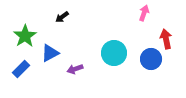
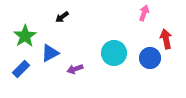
blue circle: moved 1 px left, 1 px up
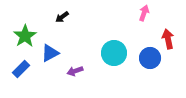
red arrow: moved 2 px right
purple arrow: moved 2 px down
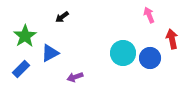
pink arrow: moved 5 px right, 2 px down; rotated 42 degrees counterclockwise
red arrow: moved 4 px right
cyan circle: moved 9 px right
purple arrow: moved 6 px down
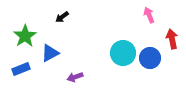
blue rectangle: rotated 24 degrees clockwise
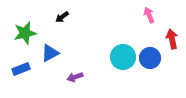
green star: moved 3 px up; rotated 20 degrees clockwise
cyan circle: moved 4 px down
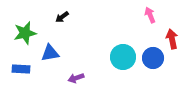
pink arrow: moved 1 px right
blue triangle: rotated 18 degrees clockwise
blue circle: moved 3 px right
blue rectangle: rotated 24 degrees clockwise
purple arrow: moved 1 px right, 1 px down
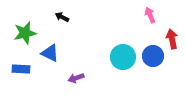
black arrow: rotated 64 degrees clockwise
blue triangle: rotated 36 degrees clockwise
blue circle: moved 2 px up
